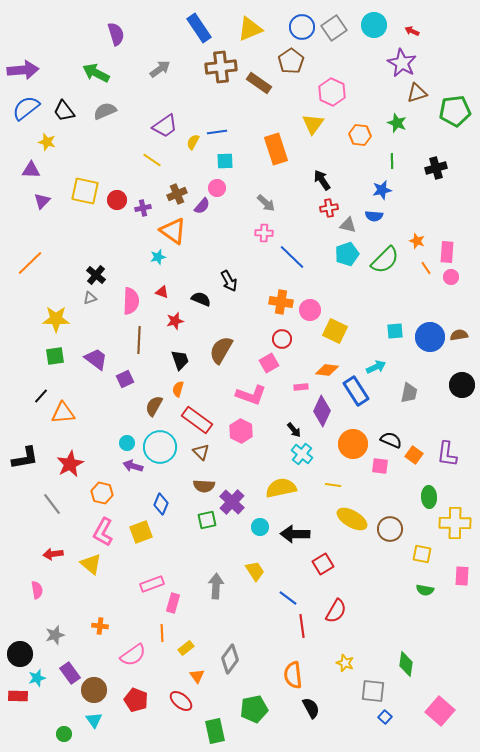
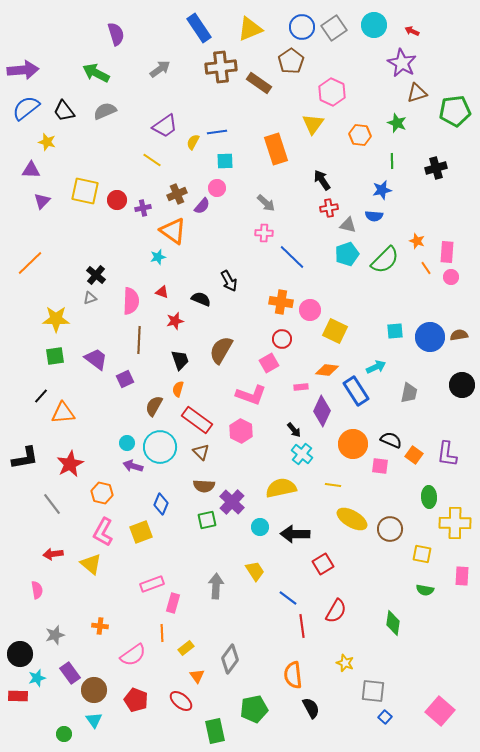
green diamond at (406, 664): moved 13 px left, 41 px up
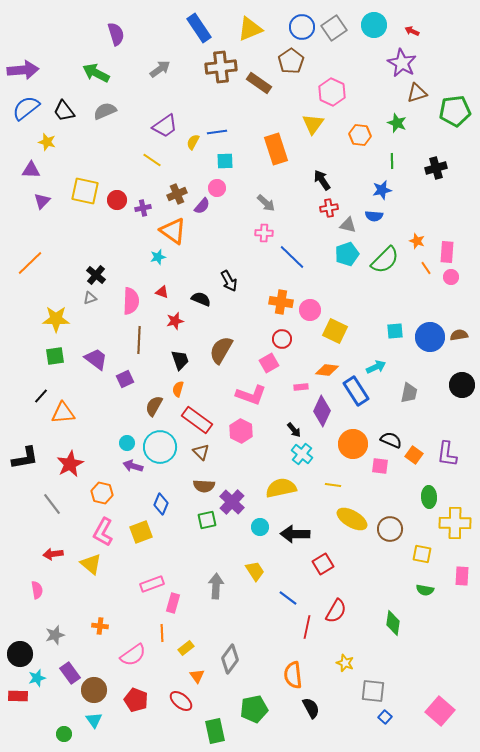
red line at (302, 626): moved 5 px right, 1 px down; rotated 20 degrees clockwise
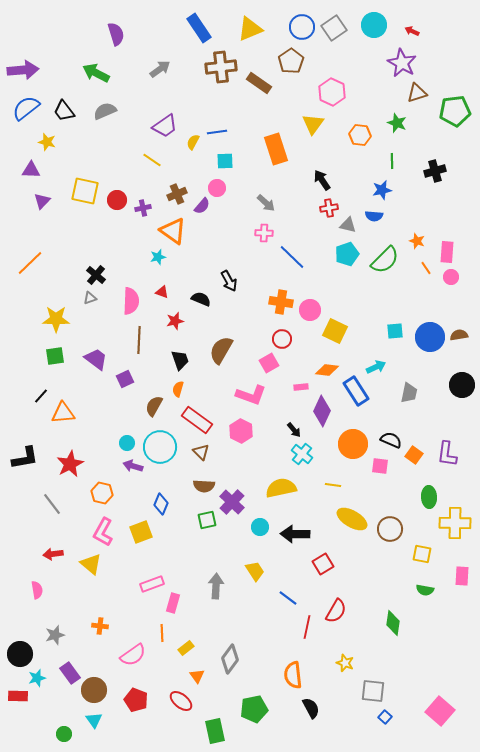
black cross at (436, 168): moved 1 px left, 3 px down
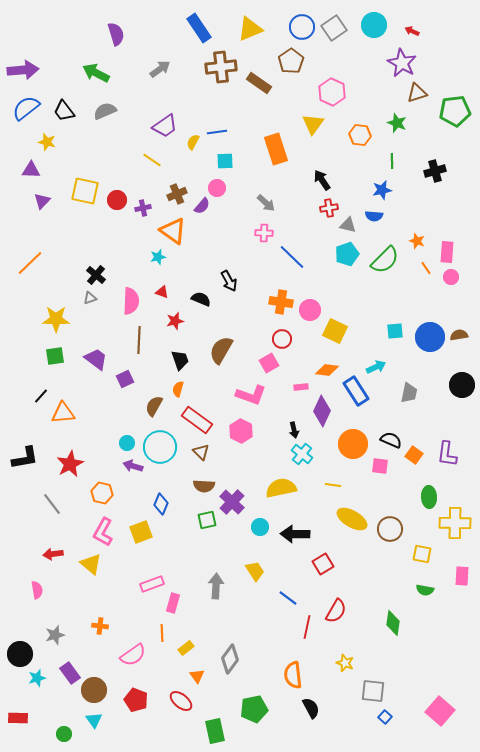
black arrow at (294, 430): rotated 28 degrees clockwise
red rectangle at (18, 696): moved 22 px down
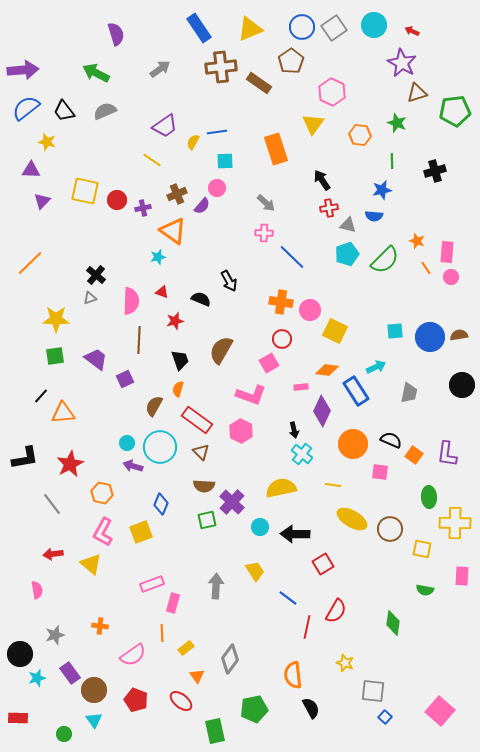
pink square at (380, 466): moved 6 px down
yellow square at (422, 554): moved 5 px up
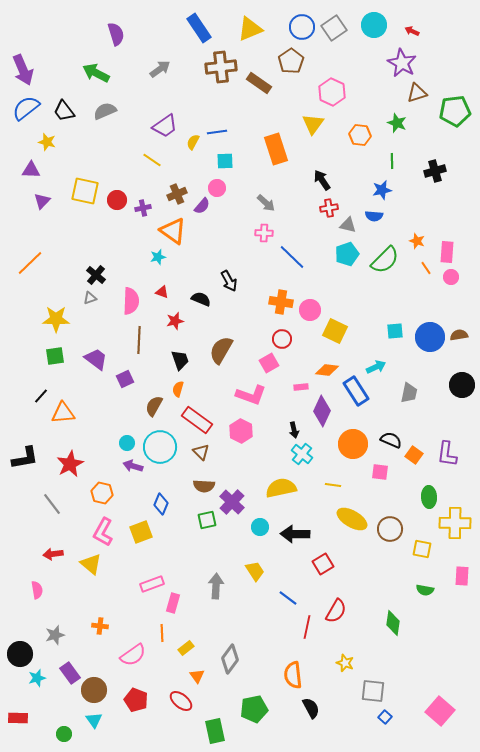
purple arrow at (23, 70): rotated 72 degrees clockwise
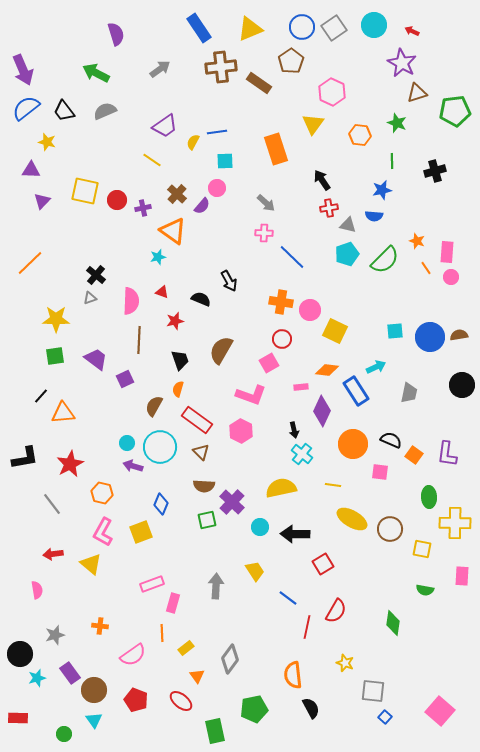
brown cross at (177, 194): rotated 24 degrees counterclockwise
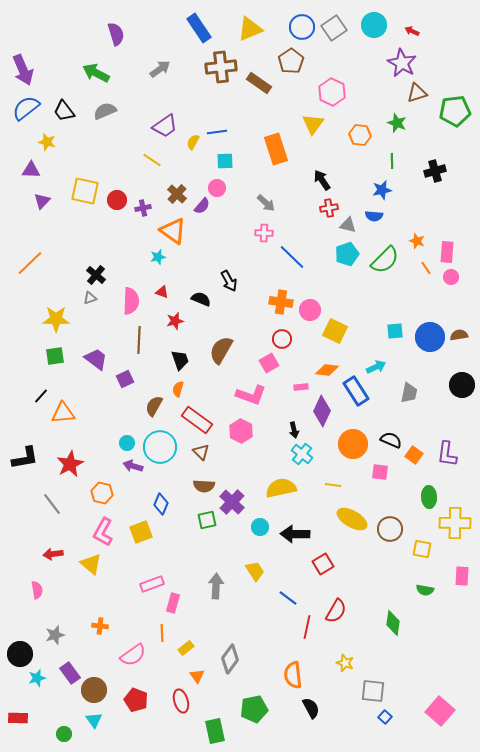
red ellipse at (181, 701): rotated 35 degrees clockwise
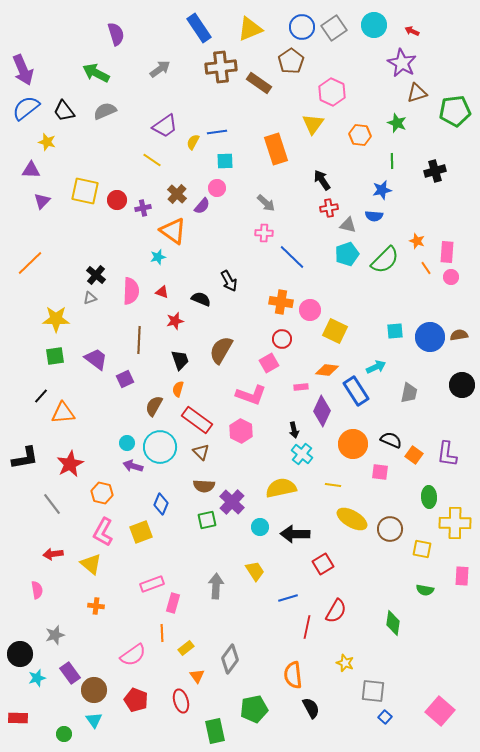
pink semicircle at (131, 301): moved 10 px up
blue line at (288, 598): rotated 54 degrees counterclockwise
orange cross at (100, 626): moved 4 px left, 20 px up
